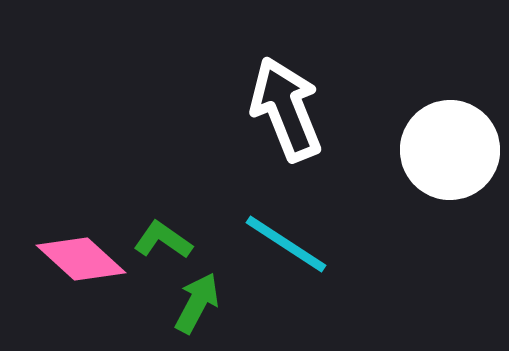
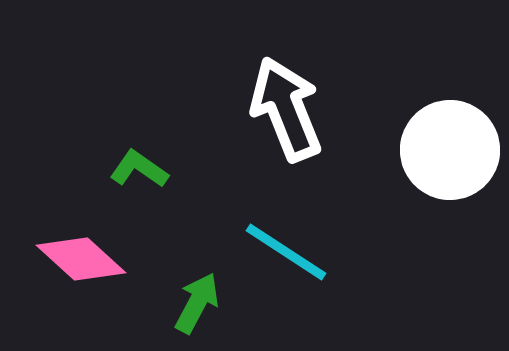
green L-shape: moved 24 px left, 71 px up
cyan line: moved 8 px down
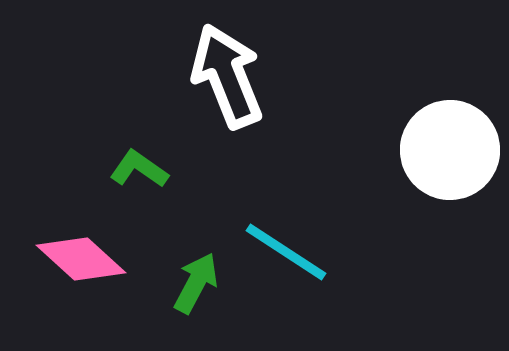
white arrow: moved 59 px left, 33 px up
green arrow: moved 1 px left, 20 px up
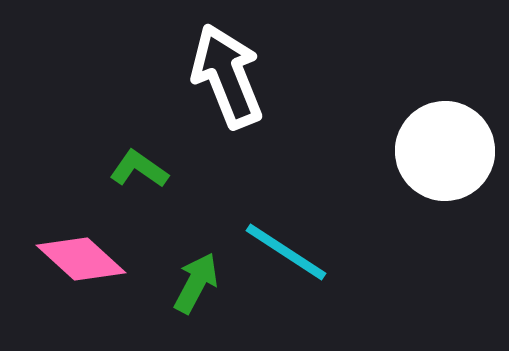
white circle: moved 5 px left, 1 px down
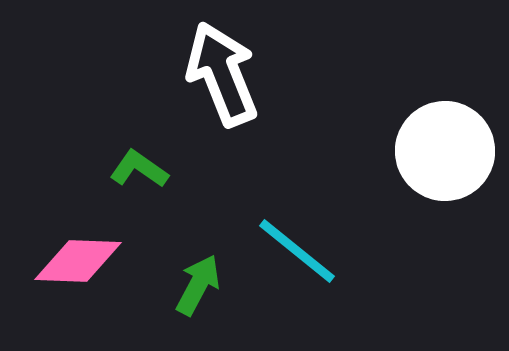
white arrow: moved 5 px left, 2 px up
cyan line: moved 11 px right, 1 px up; rotated 6 degrees clockwise
pink diamond: moved 3 px left, 2 px down; rotated 40 degrees counterclockwise
green arrow: moved 2 px right, 2 px down
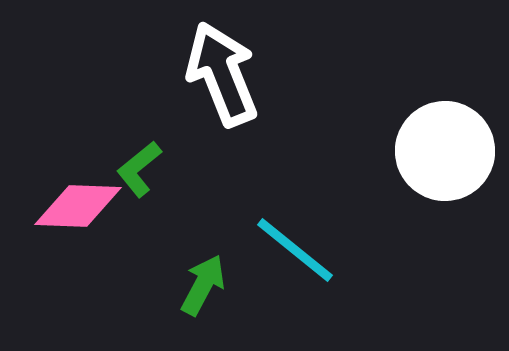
green L-shape: rotated 74 degrees counterclockwise
cyan line: moved 2 px left, 1 px up
pink diamond: moved 55 px up
green arrow: moved 5 px right
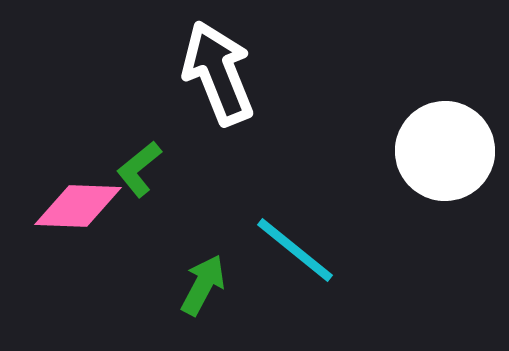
white arrow: moved 4 px left, 1 px up
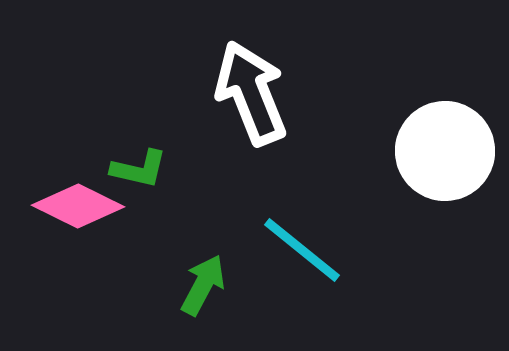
white arrow: moved 33 px right, 20 px down
green L-shape: rotated 128 degrees counterclockwise
pink diamond: rotated 24 degrees clockwise
cyan line: moved 7 px right
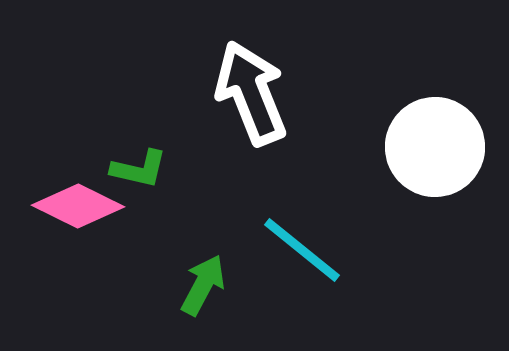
white circle: moved 10 px left, 4 px up
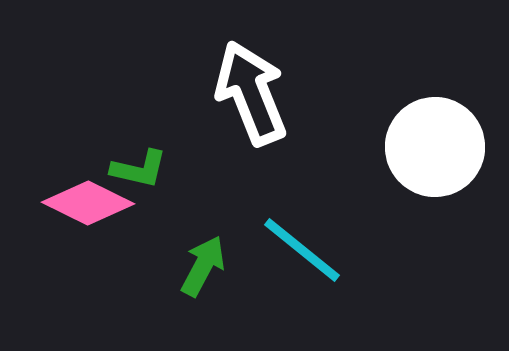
pink diamond: moved 10 px right, 3 px up
green arrow: moved 19 px up
